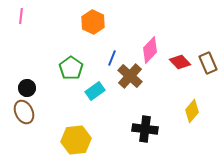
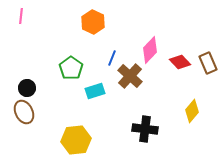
cyan rectangle: rotated 18 degrees clockwise
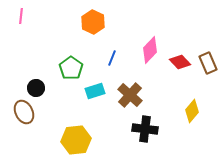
brown cross: moved 19 px down
black circle: moved 9 px right
